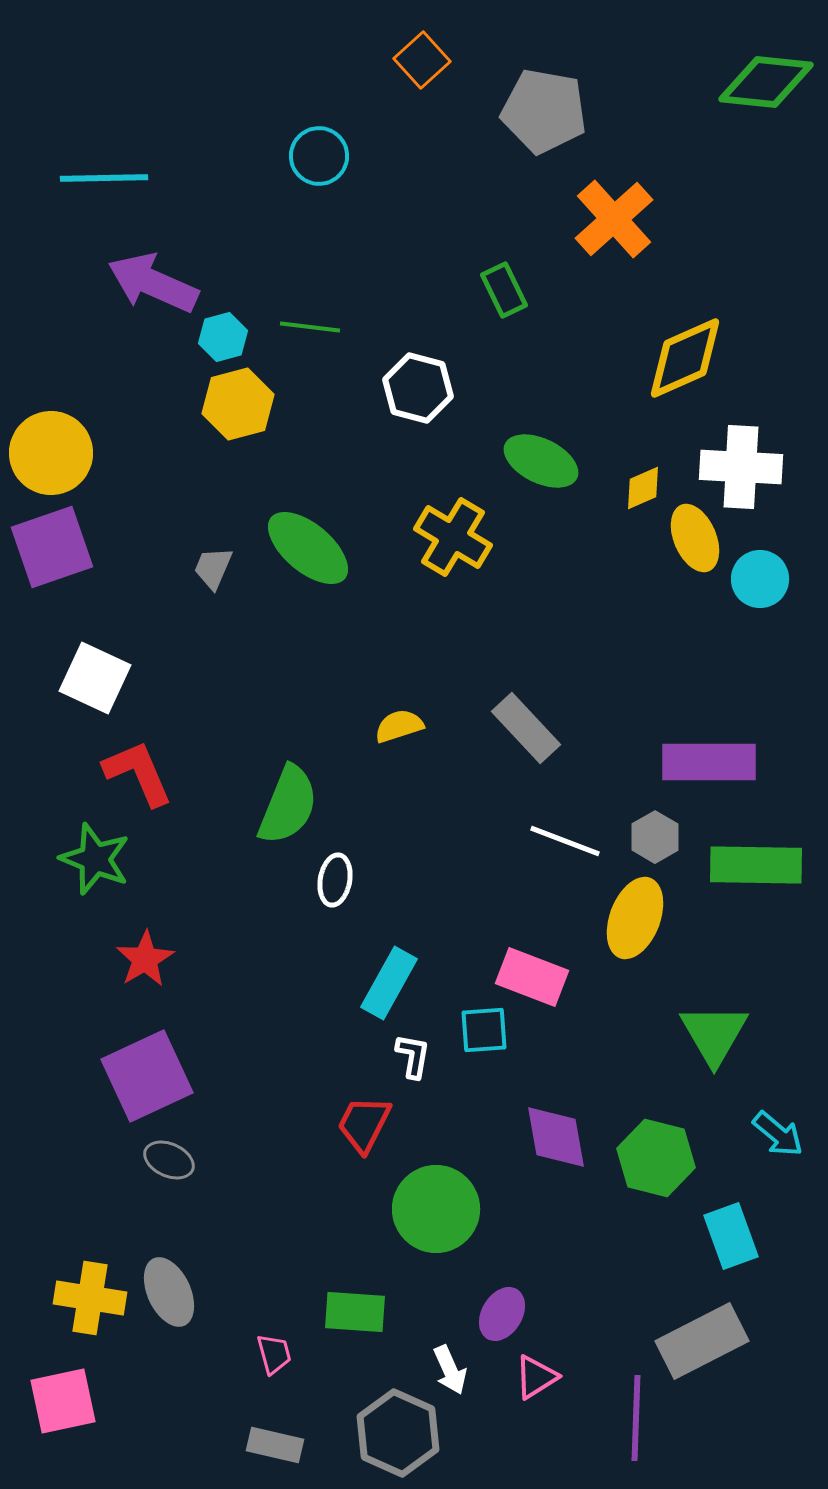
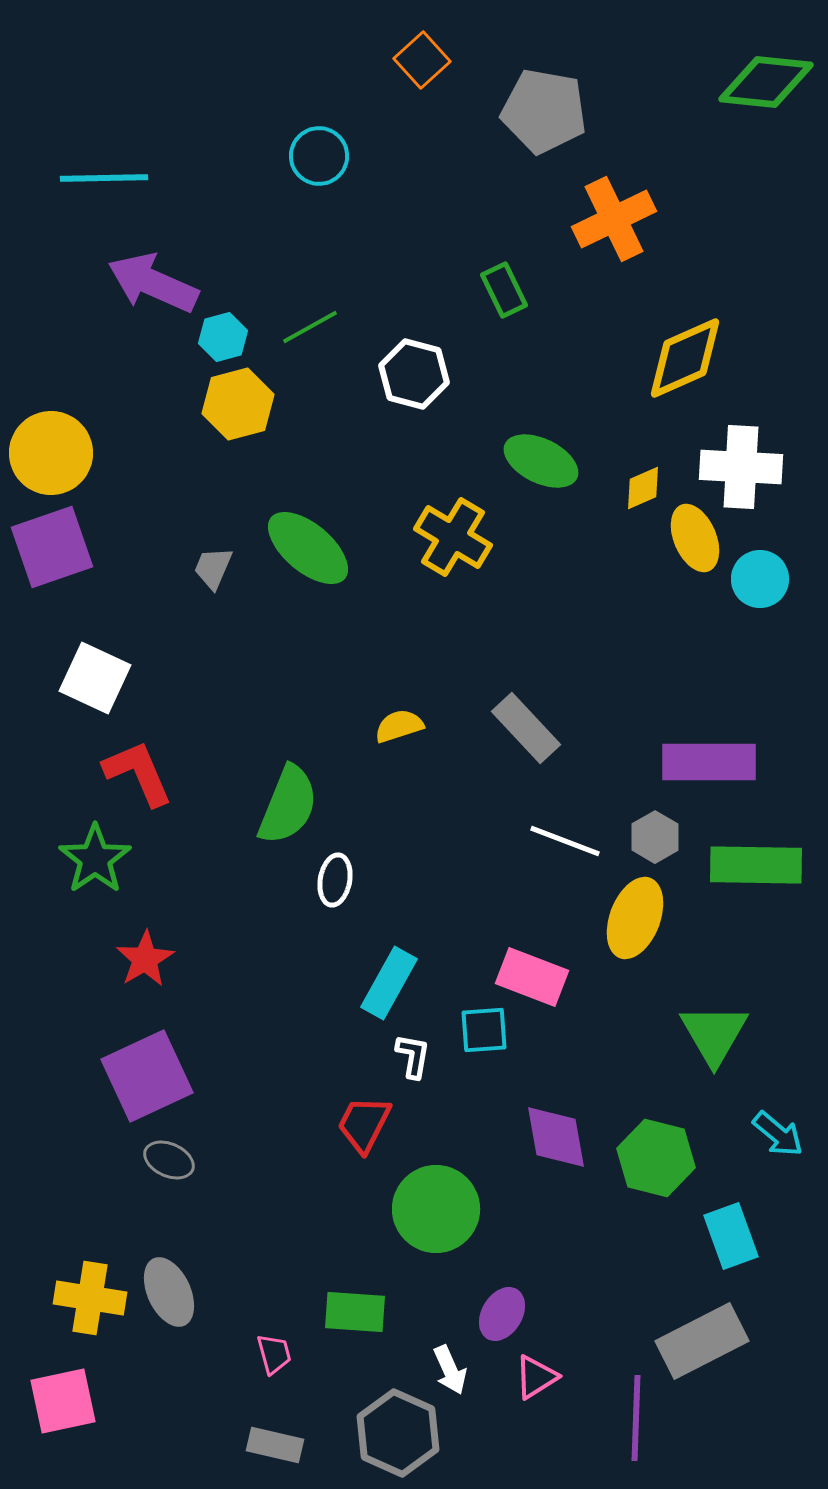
orange cross at (614, 219): rotated 16 degrees clockwise
green line at (310, 327): rotated 36 degrees counterclockwise
white hexagon at (418, 388): moved 4 px left, 14 px up
green star at (95, 859): rotated 16 degrees clockwise
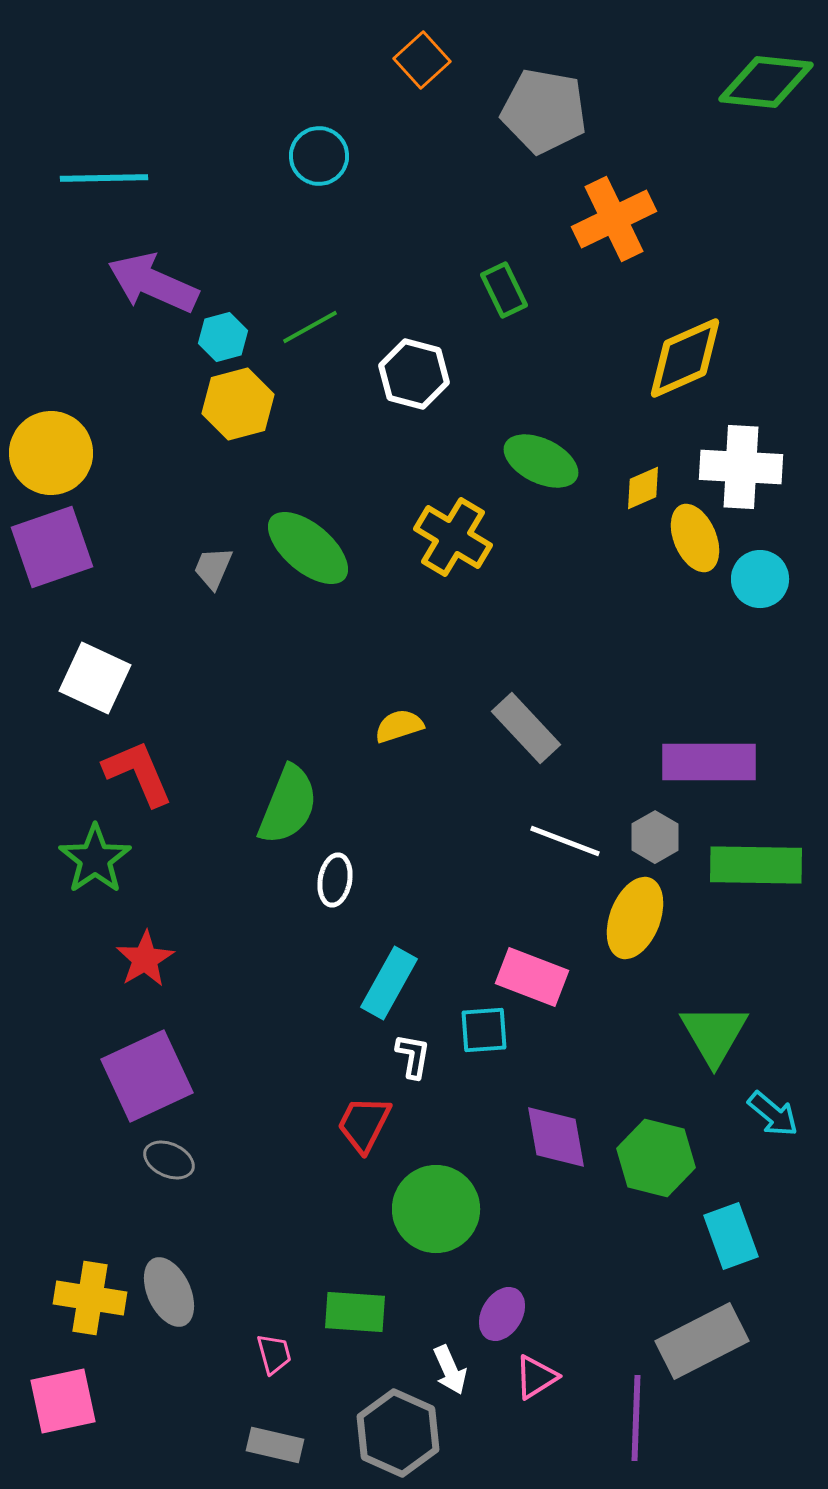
cyan arrow at (778, 1134): moved 5 px left, 20 px up
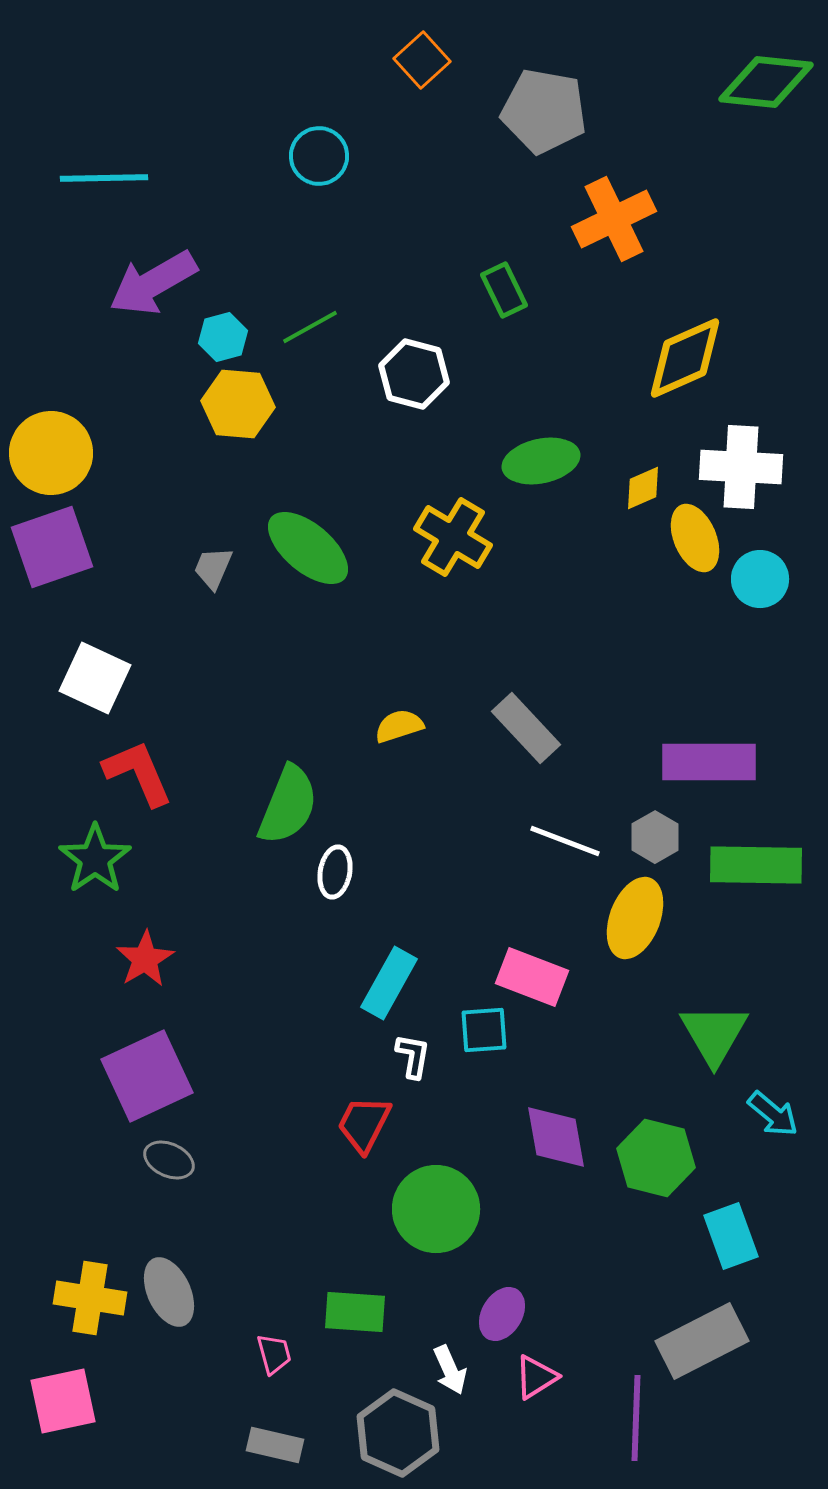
purple arrow at (153, 283): rotated 54 degrees counterclockwise
yellow hexagon at (238, 404): rotated 20 degrees clockwise
green ellipse at (541, 461): rotated 38 degrees counterclockwise
white ellipse at (335, 880): moved 8 px up
